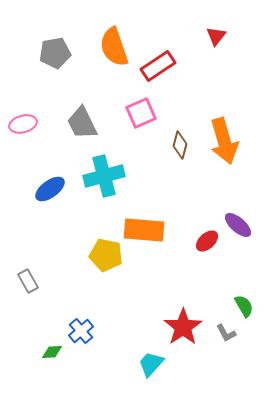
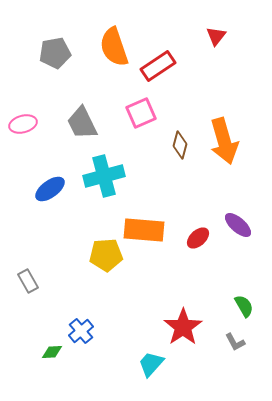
red ellipse: moved 9 px left, 3 px up
yellow pentagon: rotated 16 degrees counterclockwise
gray L-shape: moved 9 px right, 9 px down
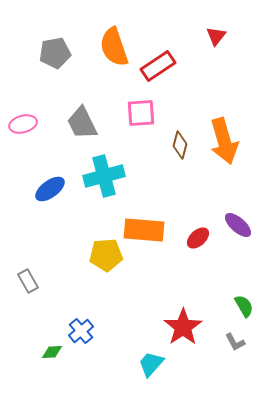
pink square: rotated 20 degrees clockwise
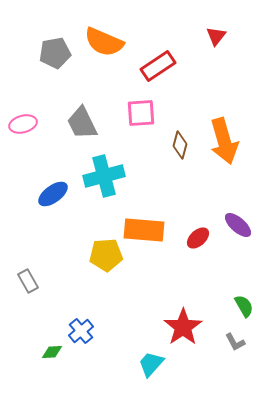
orange semicircle: moved 10 px left, 5 px up; rotated 48 degrees counterclockwise
blue ellipse: moved 3 px right, 5 px down
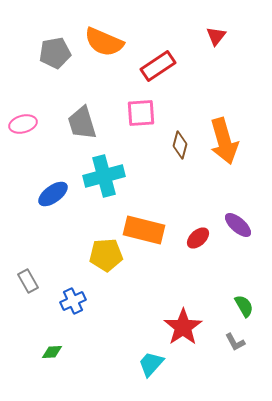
gray trapezoid: rotated 9 degrees clockwise
orange rectangle: rotated 9 degrees clockwise
blue cross: moved 8 px left, 30 px up; rotated 15 degrees clockwise
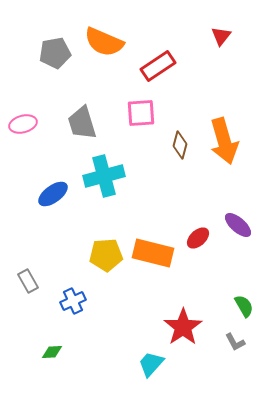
red triangle: moved 5 px right
orange rectangle: moved 9 px right, 23 px down
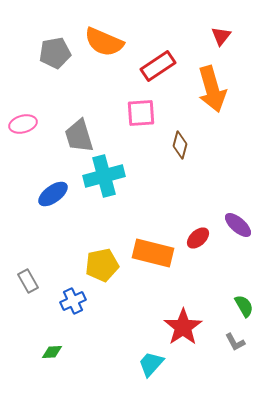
gray trapezoid: moved 3 px left, 13 px down
orange arrow: moved 12 px left, 52 px up
yellow pentagon: moved 4 px left, 10 px down; rotated 8 degrees counterclockwise
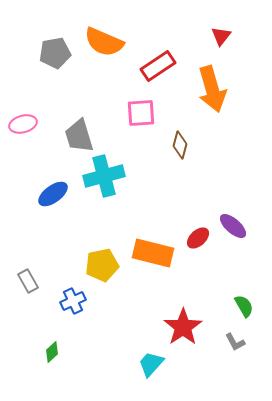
purple ellipse: moved 5 px left, 1 px down
green diamond: rotated 40 degrees counterclockwise
